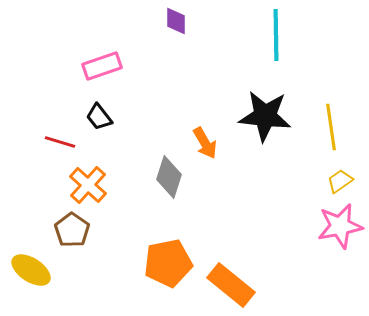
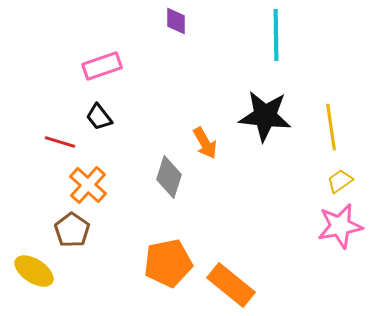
yellow ellipse: moved 3 px right, 1 px down
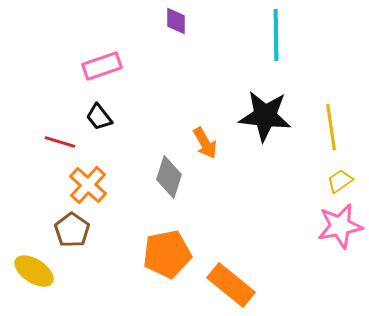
orange pentagon: moved 1 px left, 9 px up
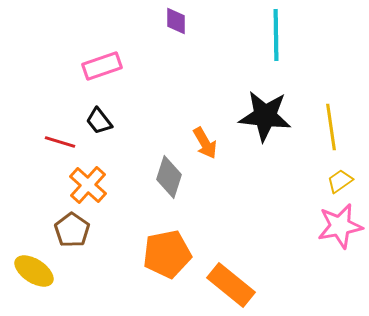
black trapezoid: moved 4 px down
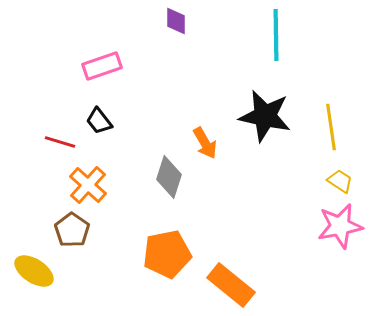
black star: rotated 6 degrees clockwise
yellow trapezoid: rotated 68 degrees clockwise
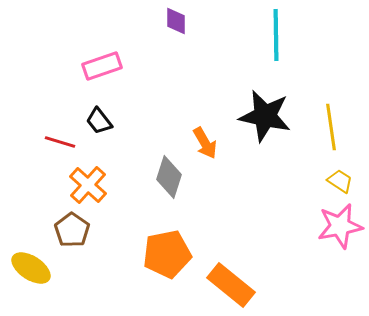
yellow ellipse: moved 3 px left, 3 px up
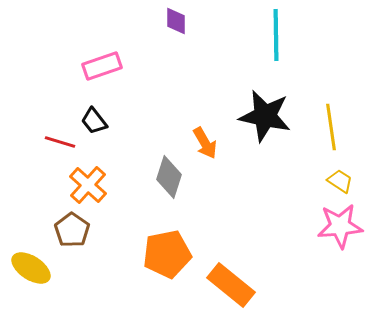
black trapezoid: moved 5 px left
pink star: rotated 6 degrees clockwise
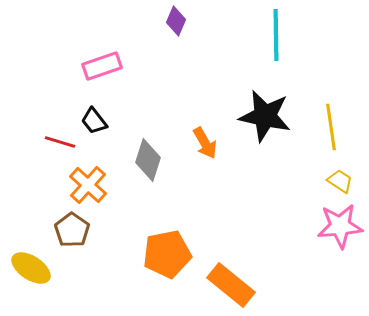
purple diamond: rotated 24 degrees clockwise
gray diamond: moved 21 px left, 17 px up
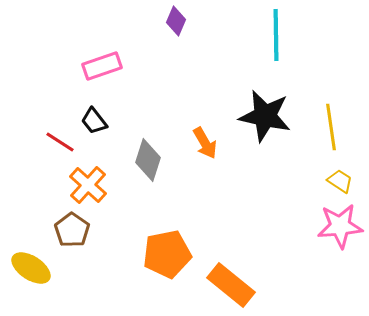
red line: rotated 16 degrees clockwise
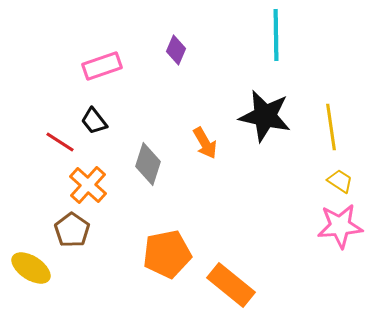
purple diamond: moved 29 px down
gray diamond: moved 4 px down
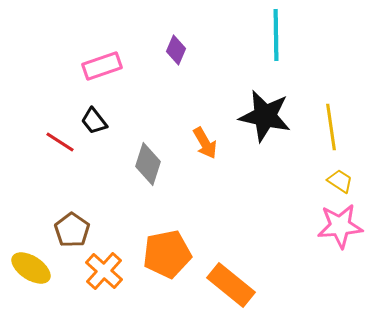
orange cross: moved 16 px right, 86 px down
